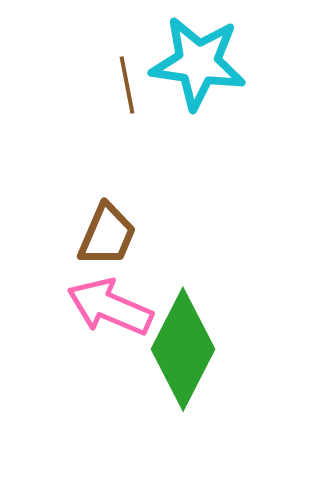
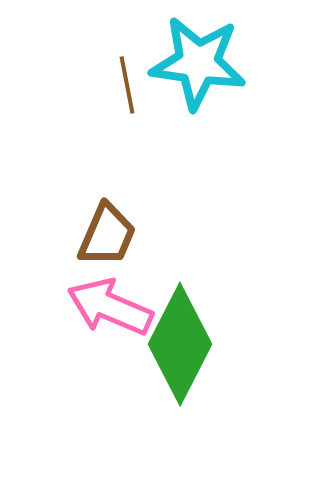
green diamond: moved 3 px left, 5 px up
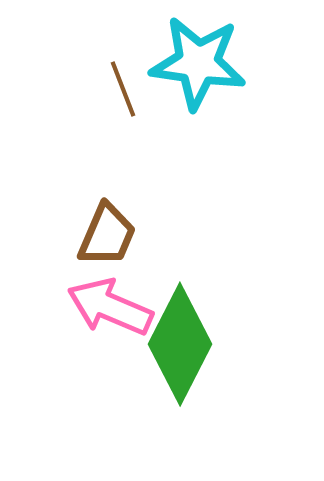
brown line: moved 4 px left, 4 px down; rotated 10 degrees counterclockwise
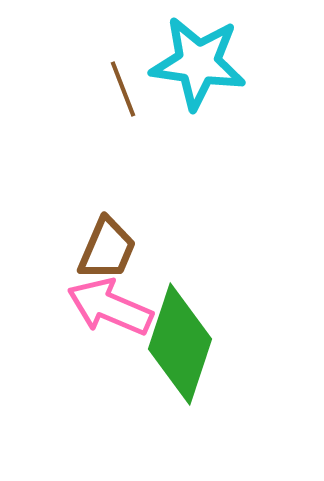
brown trapezoid: moved 14 px down
green diamond: rotated 9 degrees counterclockwise
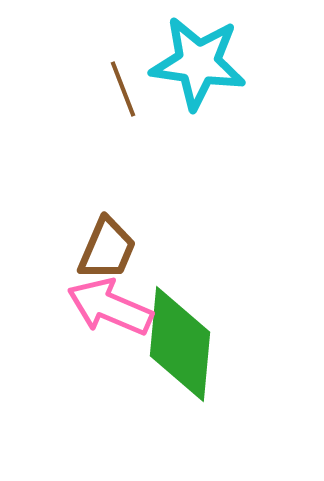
green diamond: rotated 13 degrees counterclockwise
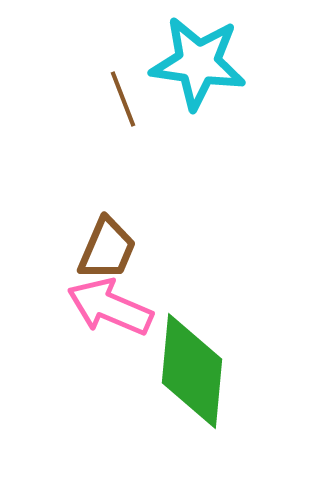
brown line: moved 10 px down
green diamond: moved 12 px right, 27 px down
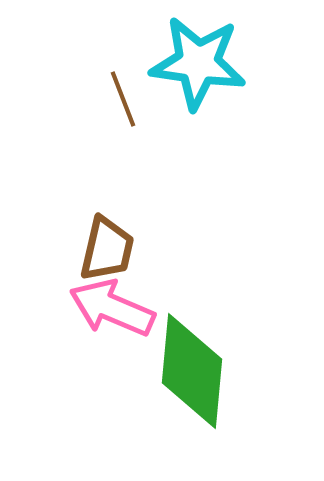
brown trapezoid: rotated 10 degrees counterclockwise
pink arrow: moved 2 px right, 1 px down
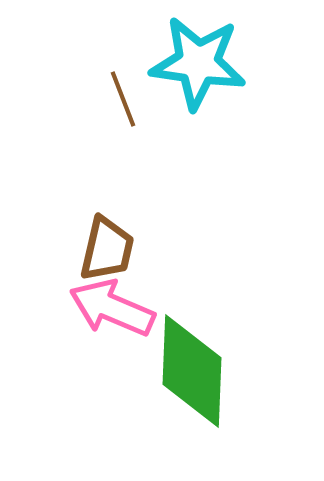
green diamond: rotated 3 degrees counterclockwise
